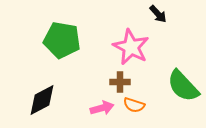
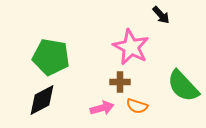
black arrow: moved 3 px right, 1 px down
green pentagon: moved 11 px left, 17 px down
orange semicircle: moved 3 px right, 1 px down
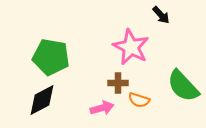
brown cross: moved 2 px left, 1 px down
orange semicircle: moved 2 px right, 6 px up
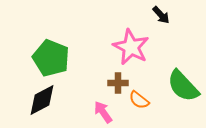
green pentagon: moved 1 px down; rotated 12 degrees clockwise
orange semicircle: rotated 20 degrees clockwise
pink arrow: moved 1 px right, 4 px down; rotated 110 degrees counterclockwise
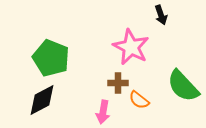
black arrow: rotated 24 degrees clockwise
pink arrow: rotated 135 degrees counterclockwise
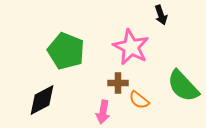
green pentagon: moved 15 px right, 7 px up
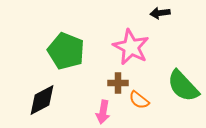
black arrow: moved 1 px left, 2 px up; rotated 102 degrees clockwise
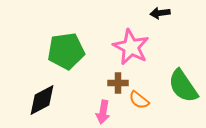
green pentagon: rotated 30 degrees counterclockwise
green semicircle: rotated 9 degrees clockwise
